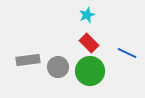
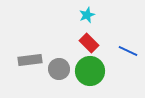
blue line: moved 1 px right, 2 px up
gray rectangle: moved 2 px right
gray circle: moved 1 px right, 2 px down
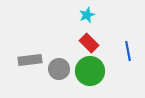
blue line: rotated 54 degrees clockwise
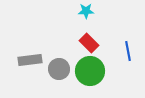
cyan star: moved 1 px left, 4 px up; rotated 21 degrees clockwise
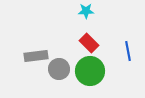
gray rectangle: moved 6 px right, 4 px up
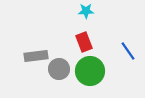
red rectangle: moved 5 px left, 1 px up; rotated 24 degrees clockwise
blue line: rotated 24 degrees counterclockwise
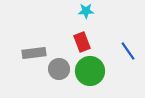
red rectangle: moved 2 px left
gray rectangle: moved 2 px left, 3 px up
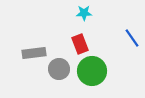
cyan star: moved 2 px left, 2 px down
red rectangle: moved 2 px left, 2 px down
blue line: moved 4 px right, 13 px up
green circle: moved 2 px right
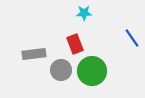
red rectangle: moved 5 px left
gray rectangle: moved 1 px down
gray circle: moved 2 px right, 1 px down
